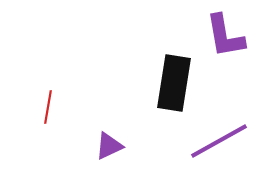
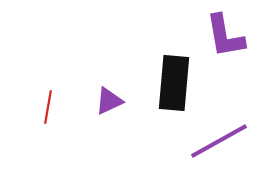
black rectangle: rotated 4 degrees counterclockwise
purple triangle: moved 45 px up
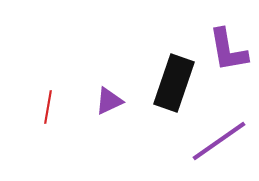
purple L-shape: moved 3 px right, 14 px down
black rectangle: rotated 14 degrees clockwise
purple line: rotated 6 degrees counterclockwise
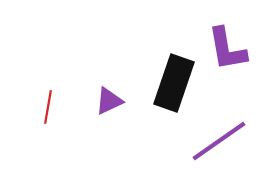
purple L-shape: moved 1 px left, 1 px up
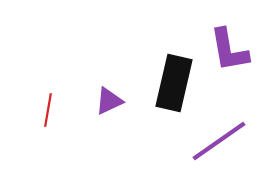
purple L-shape: moved 2 px right, 1 px down
black rectangle: rotated 6 degrees counterclockwise
red line: moved 3 px down
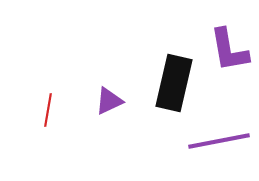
purple line: rotated 24 degrees clockwise
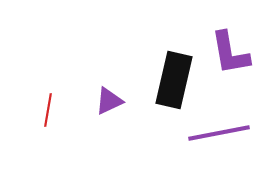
purple L-shape: moved 1 px right, 3 px down
black rectangle: moved 3 px up
purple line: moved 8 px up
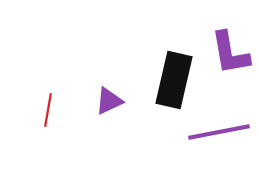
purple line: moved 1 px up
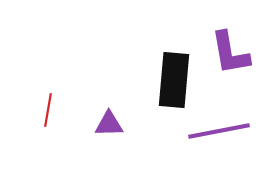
black rectangle: rotated 8 degrees counterclockwise
purple triangle: moved 23 px down; rotated 24 degrees clockwise
purple line: moved 1 px up
